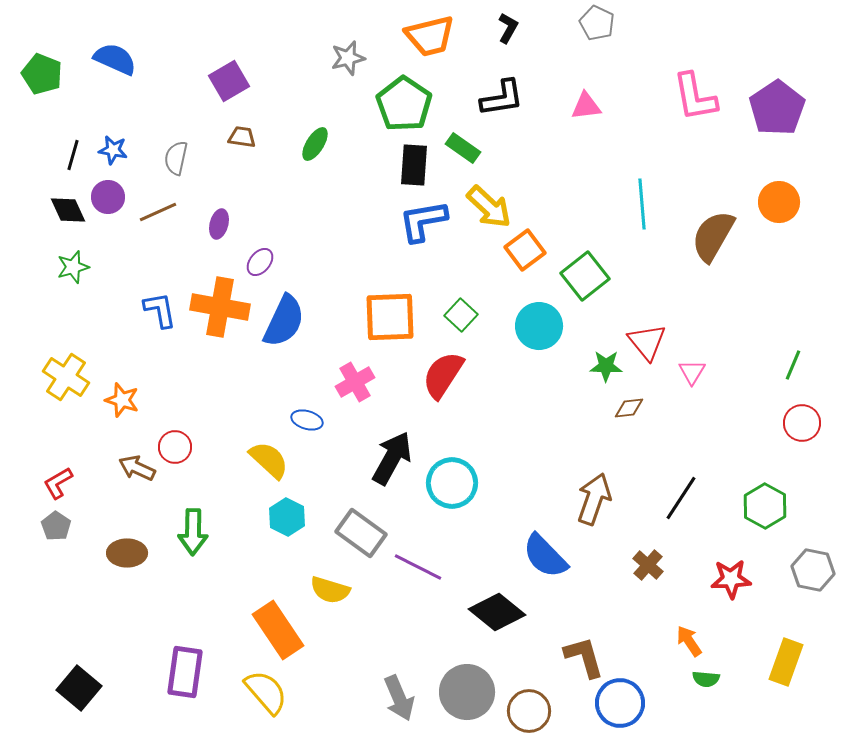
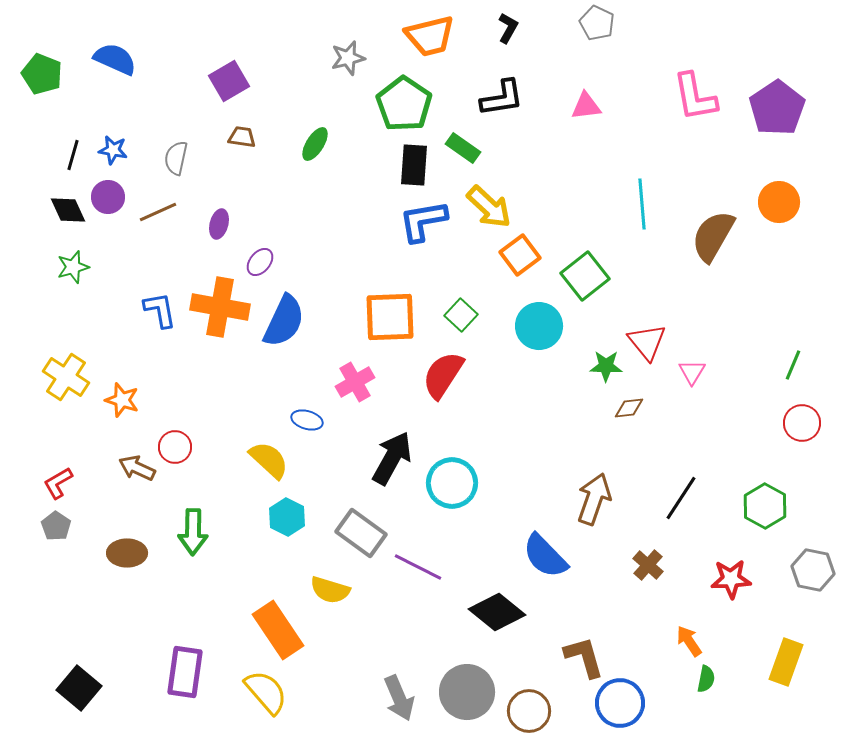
orange square at (525, 250): moved 5 px left, 5 px down
green semicircle at (706, 679): rotated 84 degrees counterclockwise
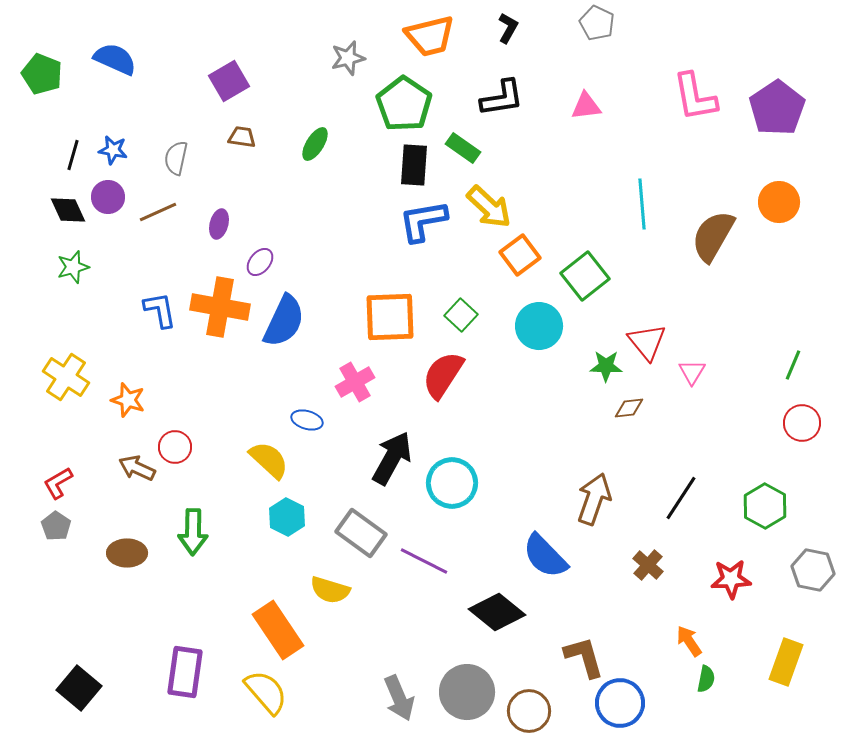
orange star at (122, 400): moved 6 px right
purple line at (418, 567): moved 6 px right, 6 px up
